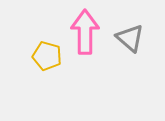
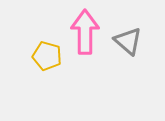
gray triangle: moved 2 px left, 3 px down
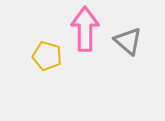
pink arrow: moved 3 px up
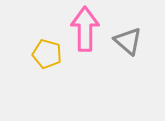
yellow pentagon: moved 2 px up
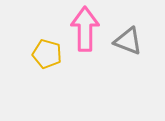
gray triangle: rotated 20 degrees counterclockwise
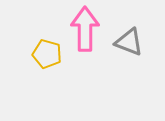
gray triangle: moved 1 px right, 1 px down
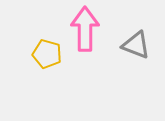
gray triangle: moved 7 px right, 3 px down
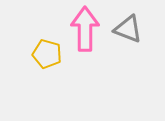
gray triangle: moved 8 px left, 16 px up
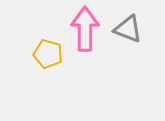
yellow pentagon: moved 1 px right
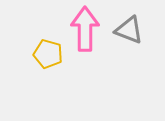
gray triangle: moved 1 px right, 1 px down
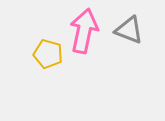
pink arrow: moved 1 px left, 2 px down; rotated 12 degrees clockwise
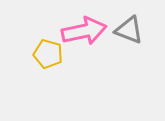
pink arrow: rotated 66 degrees clockwise
